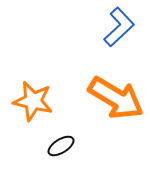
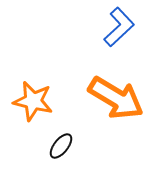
black ellipse: rotated 20 degrees counterclockwise
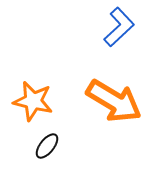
orange arrow: moved 2 px left, 3 px down
black ellipse: moved 14 px left
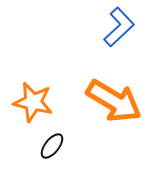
orange star: moved 1 px down
black ellipse: moved 5 px right
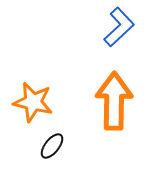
orange arrow: rotated 120 degrees counterclockwise
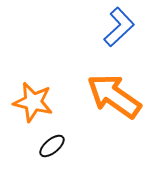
orange arrow: moved 5 px up; rotated 56 degrees counterclockwise
black ellipse: rotated 12 degrees clockwise
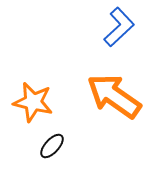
black ellipse: rotated 8 degrees counterclockwise
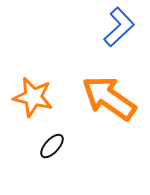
orange arrow: moved 5 px left, 2 px down
orange star: moved 5 px up
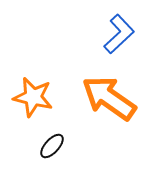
blue L-shape: moved 7 px down
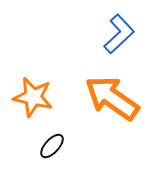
orange arrow: moved 3 px right
